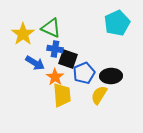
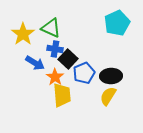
black square: rotated 24 degrees clockwise
yellow semicircle: moved 9 px right, 1 px down
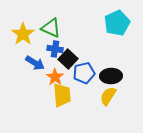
blue pentagon: rotated 10 degrees clockwise
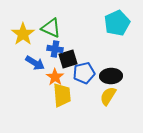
black square: rotated 30 degrees clockwise
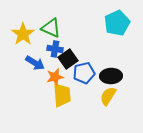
black square: rotated 18 degrees counterclockwise
orange star: rotated 24 degrees clockwise
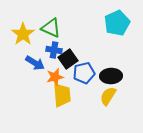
blue cross: moved 1 px left, 1 px down
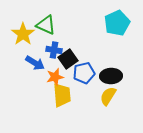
green triangle: moved 5 px left, 3 px up
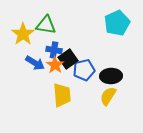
green triangle: rotated 15 degrees counterclockwise
blue pentagon: moved 3 px up
orange star: moved 12 px up; rotated 24 degrees counterclockwise
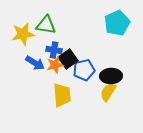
yellow star: rotated 25 degrees clockwise
orange star: rotated 24 degrees clockwise
yellow semicircle: moved 4 px up
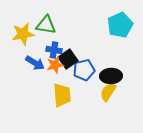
cyan pentagon: moved 3 px right, 2 px down
